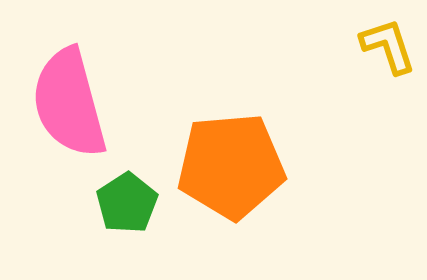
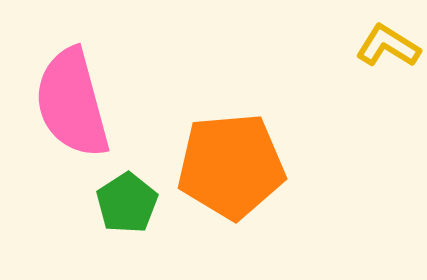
yellow L-shape: rotated 40 degrees counterclockwise
pink semicircle: moved 3 px right
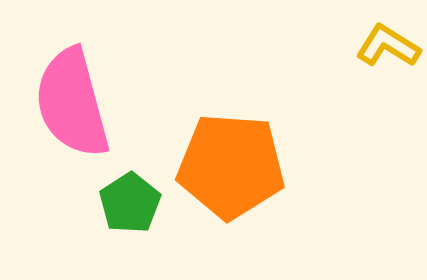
orange pentagon: rotated 9 degrees clockwise
green pentagon: moved 3 px right
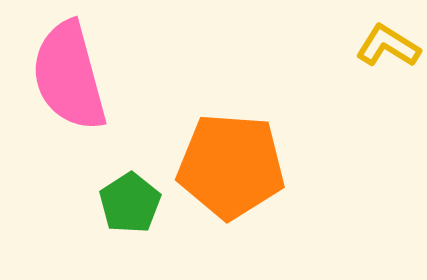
pink semicircle: moved 3 px left, 27 px up
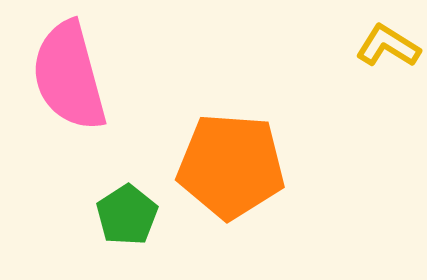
green pentagon: moved 3 px left, 12 px down
